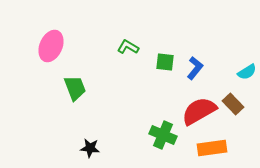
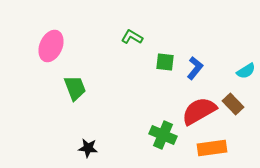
green L-shape: moved 4 px right, 10 px up
cyan semicircle: moved 1 px left, 1 px up
black star: moved 2 px left
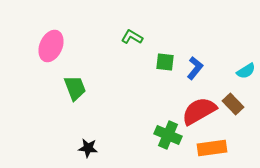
green cross: moved 5 px right
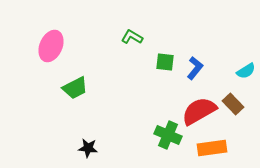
green trapezoid: rotated 84 degrees clockwise
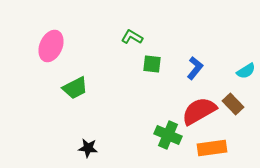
green square: moved 13 px left, 2 px down
